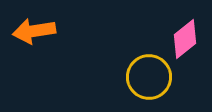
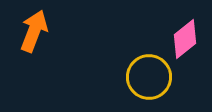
orange arrow: rotated 120 degrees clockwise
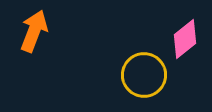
yellow circle: moved 5 px left, 2 px up
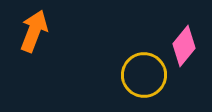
pink diamond: moved 1 px left, 7 px down; rotated 12 degrees counterclockwise
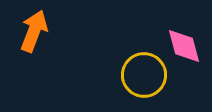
pink diamond: rotated 54 degrees counterclockwise
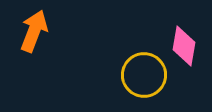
pink diamond: rotated 24 degrees clockwise
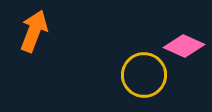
pink diamond: rotated 75 degrees counterclockwise
